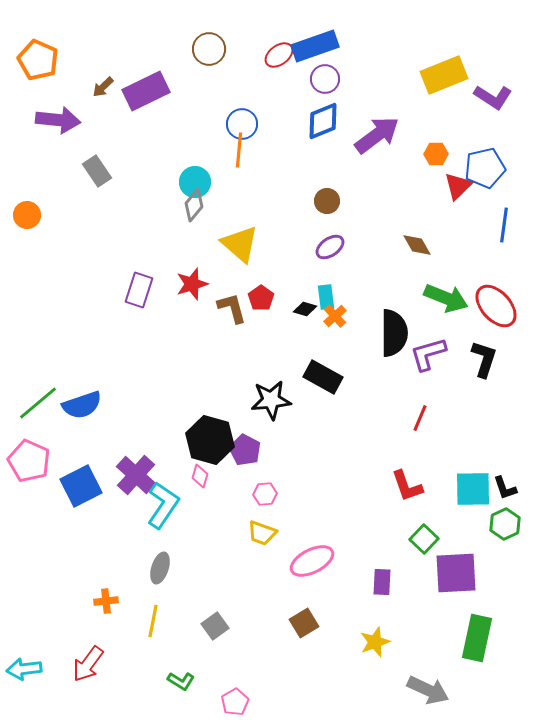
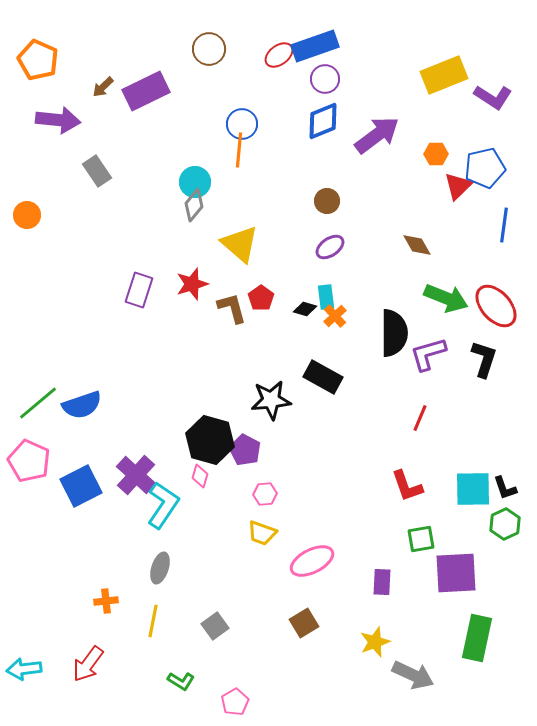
green square at (424, 539): moved 3 px left; rotated 36 degrees clockwise
gray arrow at (428, 690): moved 15 px left, 15 px up
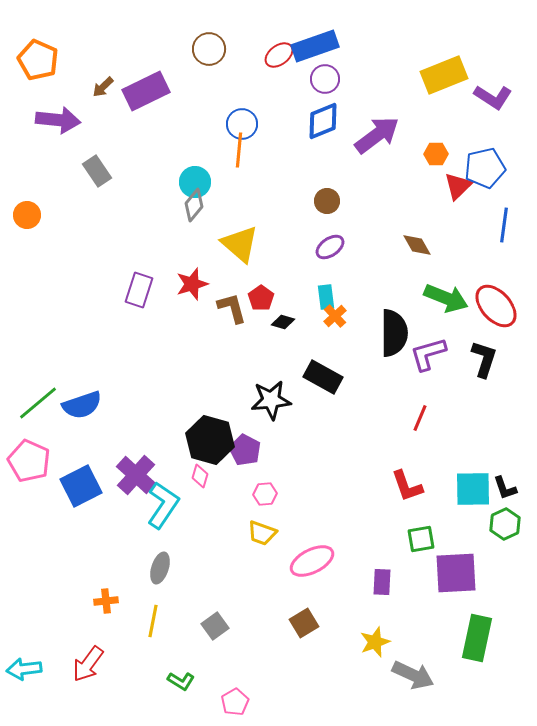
black diamond at (305, 309): moved 22 px left, 13 px down
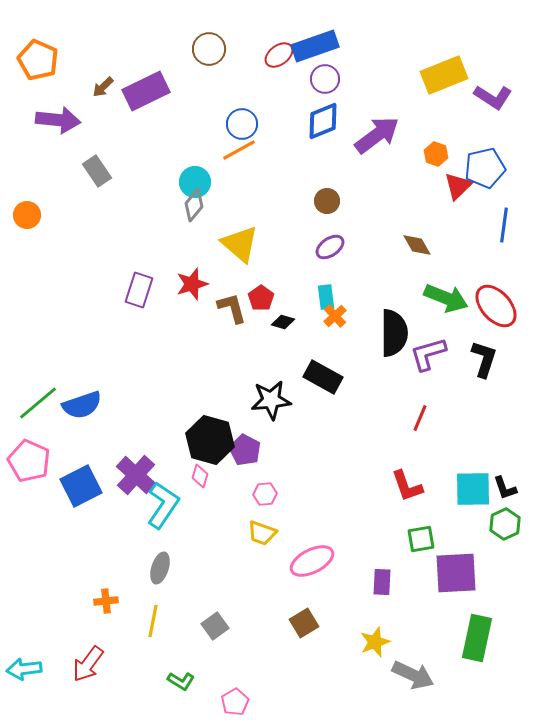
orange line at (239, 150): rotated 56 degrees clockwise
orange hexagon at (436, 154): rotated 20 degrees clockwise
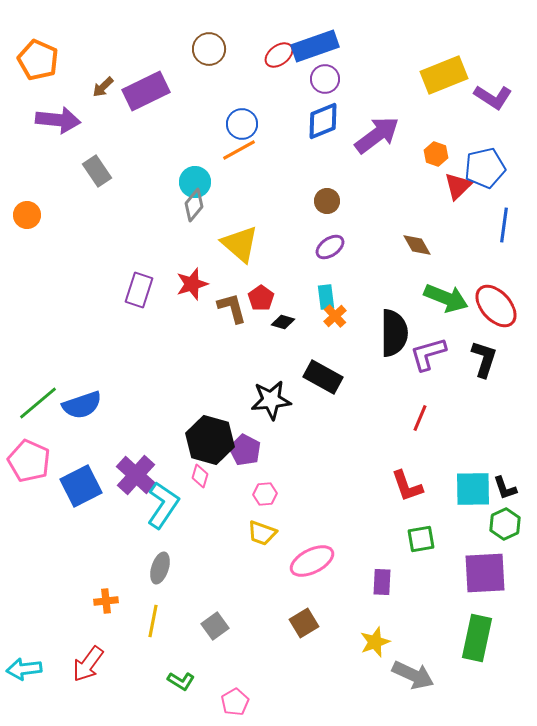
purple square at (456, 573): moved 29 px right
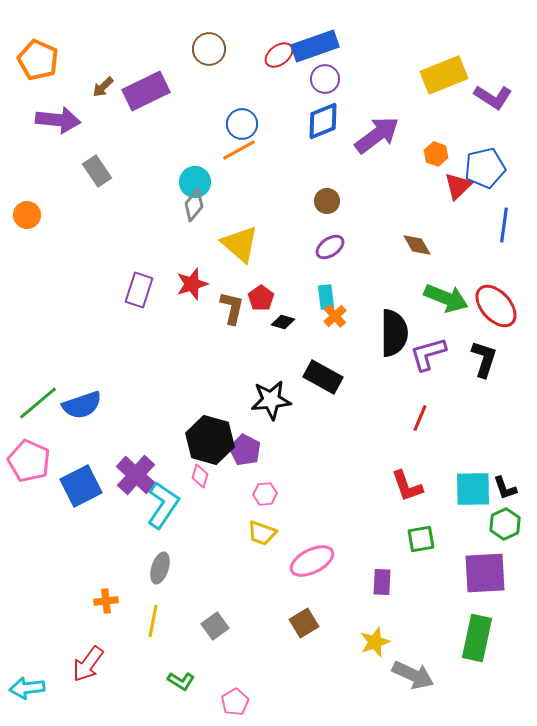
brown L-shape at (232, 308): rotated 28 degrees clockwise
cyan arrow at (24, 669): moved 3 px right, 19 px down
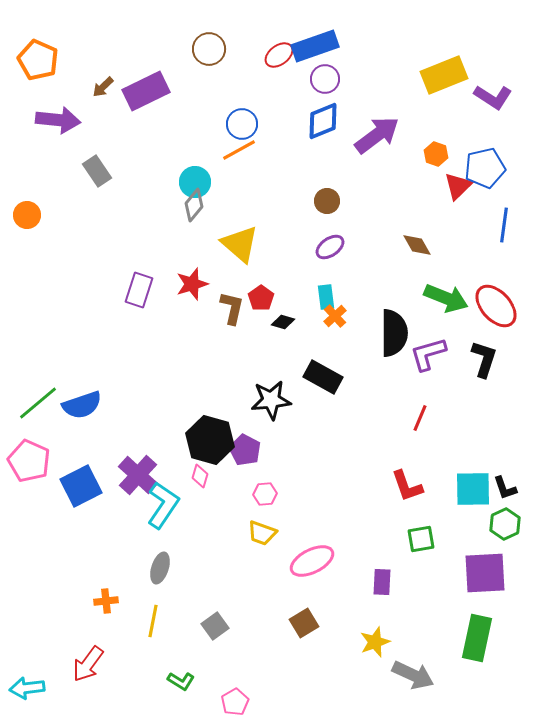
purple cross at (136, 475): moved 2 px right
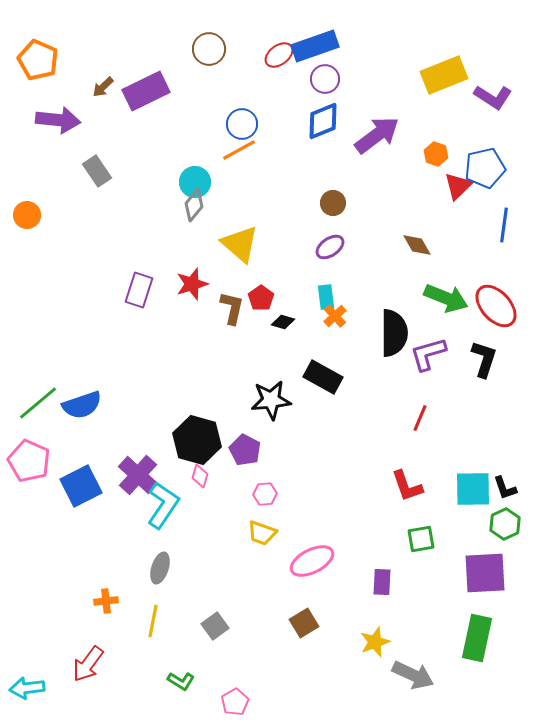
brown circle at (327, 201): moved 6 px right, 2 px down
black hexagon at (210, 440): moved 13 px left
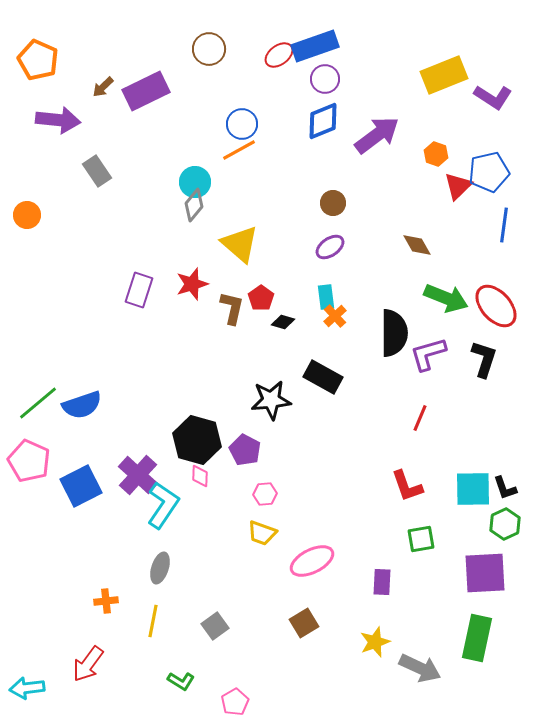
blue pentagon at (485, 168): moved 4 px right, 4 px down
pink diamond at (200, 476): rotated 15 degrees counterclockwise
gray arrow at (413, 675): moved 7 px right, 7 px up
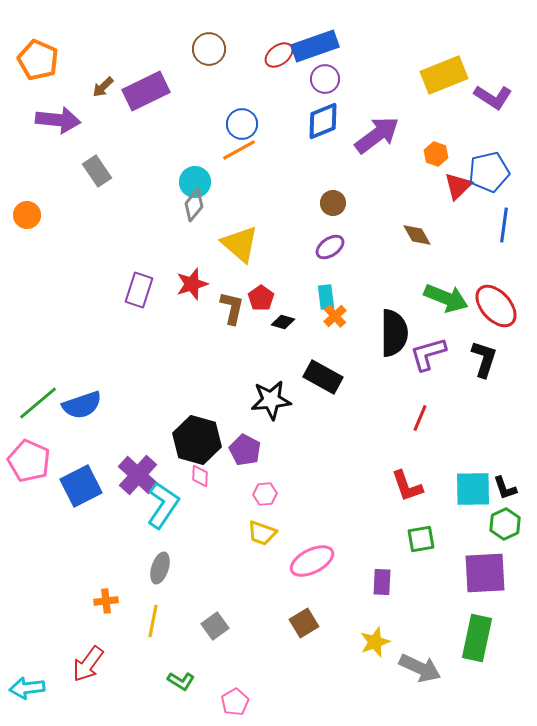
brown diamond at (417, 245): moved 10 px up
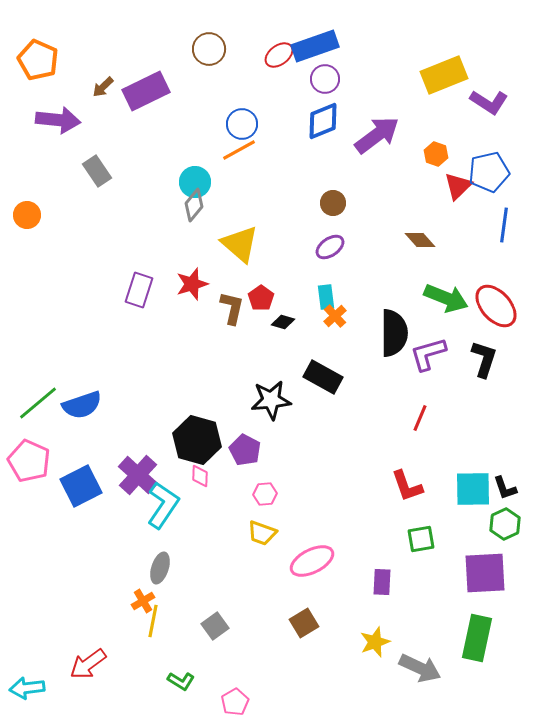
purple L-shape at (493, 97): moved 4 px left, 5 px down
brown diamond at (417, 235): moved 3 px right, 5 px down; rotated 12 degrees counterclockwise
orange cross at (106, 601): moved 37 px right; rotated 25 degrees counterclockwise
red arrow at (88, 664): rotated 18 degrees clockwise
